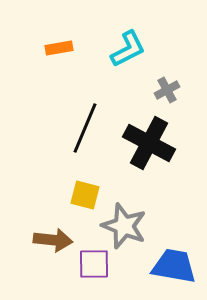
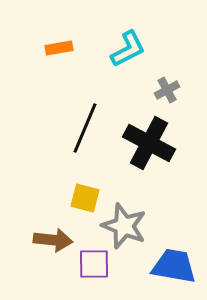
yellow square: moved 3 px down
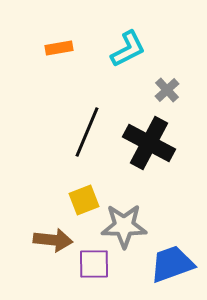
gray cross: rotated 15 degrees counterclockwise
black line: moved 2 px right, 4 px down
yellow square: moved 1 px left, 2 px down; rotated 36 degrees counterclockwise
gray star: rotated 21 degrees counterclockwise
blue trapezoid: moved 2 px left, 2 px up; rotated 30 degrees counterclockwise
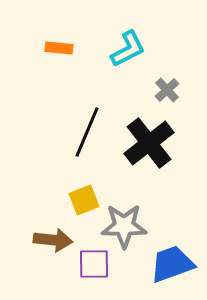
orange rectangle: rotated 16 degrees clockwise
black cross: rotated 24 degrees clockwise
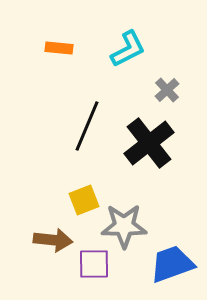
black line: moved 6 px up
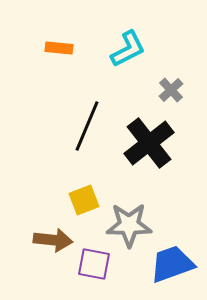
gray cross: moved 4 px right
gray star: moved 5 px right, 1 px up
purple square: rotated 12 degrees clockwise
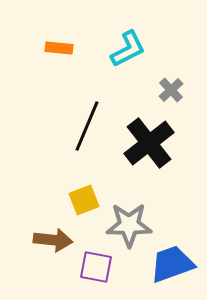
purple square: moved 2 px right, 3 px down
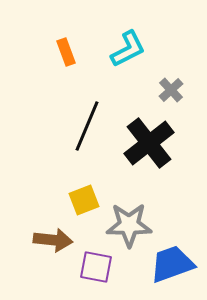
orange rectangle: moved 7 px right, 4 px down; rotated 64 degrees clockwise
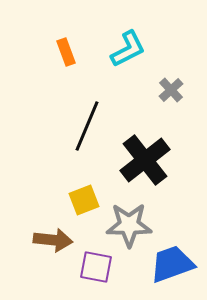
black cross: moved 4 px left, 17 px down
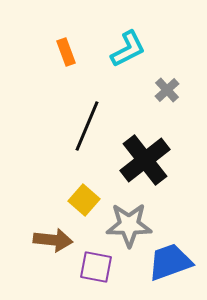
gray cross: moved 4 px left
yellow square: rotated 28 degrees counterclockwise
blue trapezoid: moved 2 px left, 2 px up
